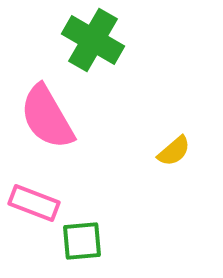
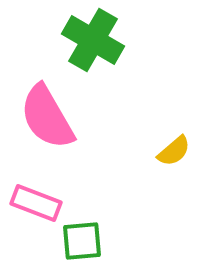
pink rectangle: moved 2 px right
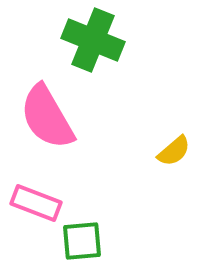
green cross: rotated 8 degrees counterclockwise
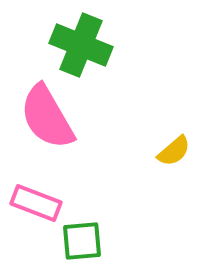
green cross: moved 12 px left, 5 px down
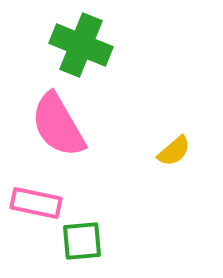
pink semicircle: moved 11 px right, 8 px down
pink rectangle: rotated 9 degrees counterclockwise
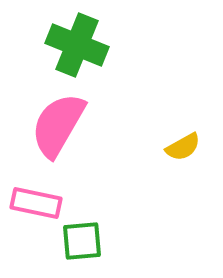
green cross: moved 4 px left
pink semicircle: rotated 60 degrees clockwise
yellow semicircle: moved 9 px right, 4 px up; rotated 12 degrees clockwise
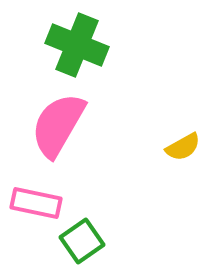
green square: rotated 30 degrees counterclockwise
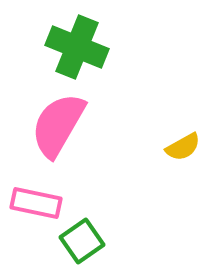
green cross: moved 2 px down
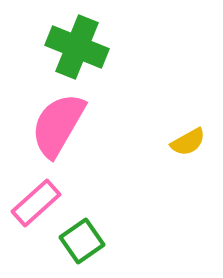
yellow semicircle: moved 5 px right, 5 px up
pink rectangle: rotated 54 degrees counterclockwise
